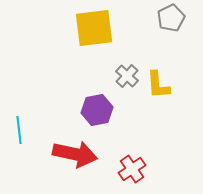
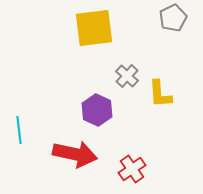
gray pentagon: moved 2 px right
yellow L-shape: moved 2 px right, 9 px down
purple hexagon: rotated 24 degrees counterclockwise
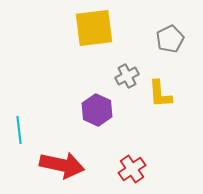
gray pentagon: moved 3 px left, 21 px down
gray cross: rotated 20 degrees clockwise
red arrow: moved 13 px left, 11 px down
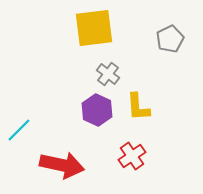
gray cross: moved 19 px left, 2 px up; rotated 25 degrees counterclockwise
yellow L-shape: moved 22 px left, 13 px down
cyan line: rotated 52 degrees clockwise
red cross: moved 13 px up
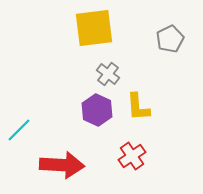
red arrow: rotated 9 degrees counterclockwise
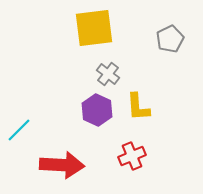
red cross: rotated 12 degrees clockwise
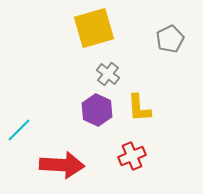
yellow square: rotated 9 degrees counterclockwise
yellow L-shape: moved 1 px right, 1 px down
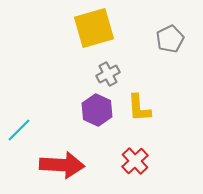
gray cross: rotated 25 degrees clockwise
red cross: moved 3 px right, 5 px down; rotated 20 degrees counterclockwise
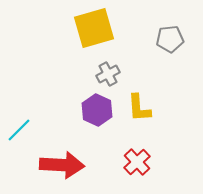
gray pentagon: rotated 20 degrees clockwise
red cross: moved 2 px right, 1 px down
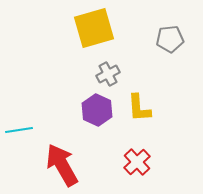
cyan line: rotated 36 degrees clockwise
red arrow: rotated 123 degrees counterclockwise
